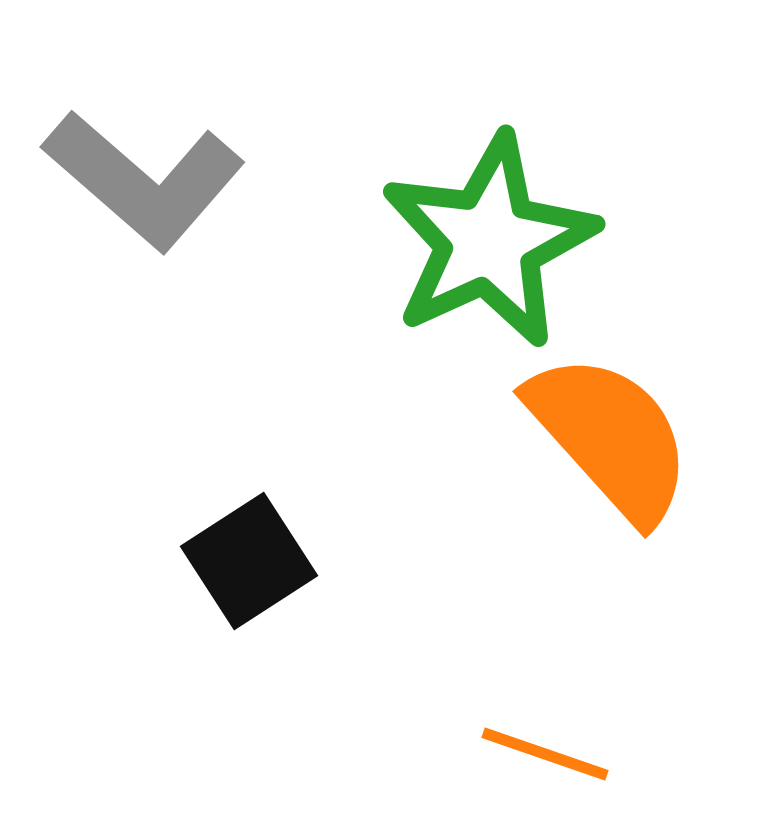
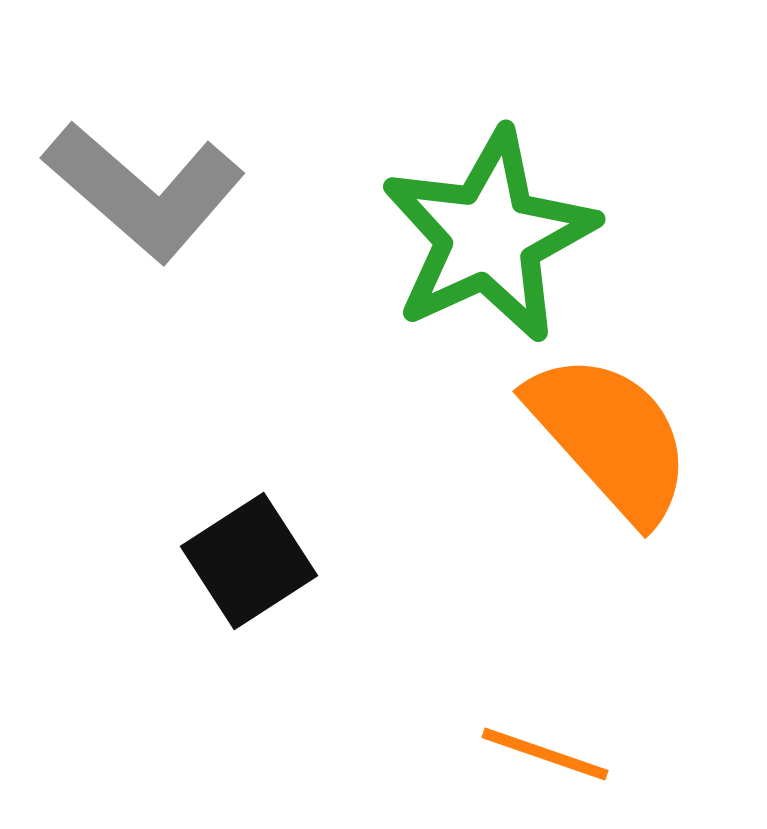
gray L-shape: moved 11 px down
green star: moved 5 px up
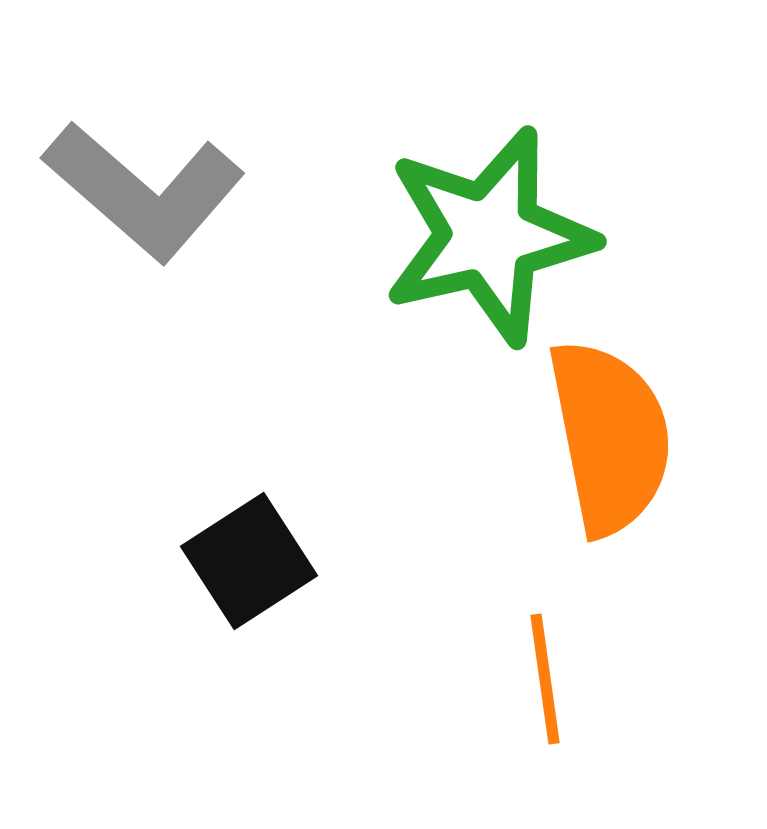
green star: rotated 12 degrees clockwise
orange semicircle: rotated 31 degrees clockwise
orange line: moved 75 px up; rotated 63 degrees clockwise
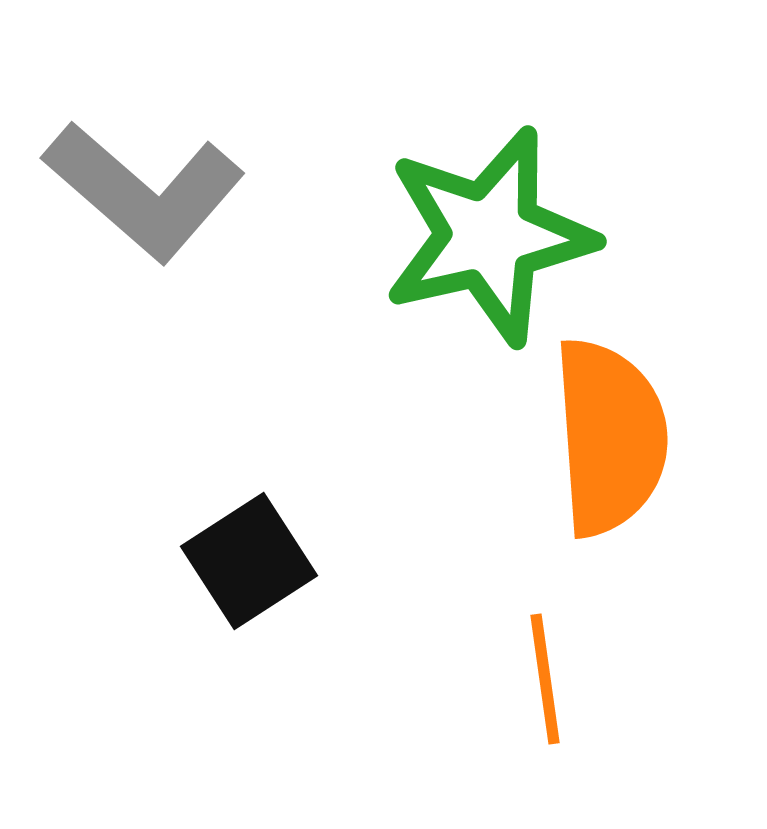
orange semicircle: rotated 7 degrees clockwise
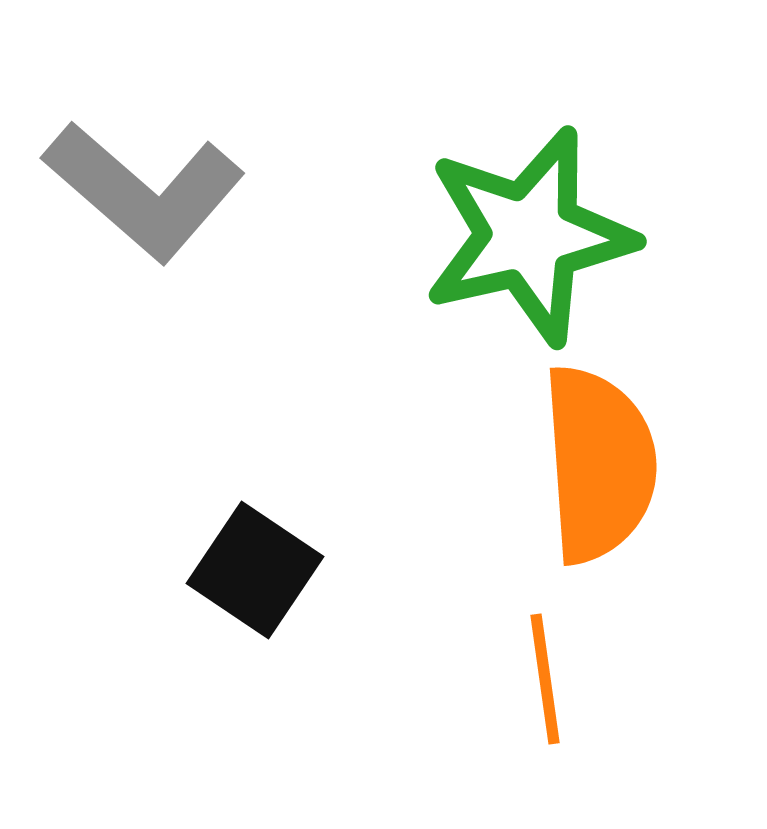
green star: moved 40 px right
orange semicircle: moved 11 px left, 27 px down
black square: moved 6 px right, 9 px down; rotated 23 degrees counterclockwise
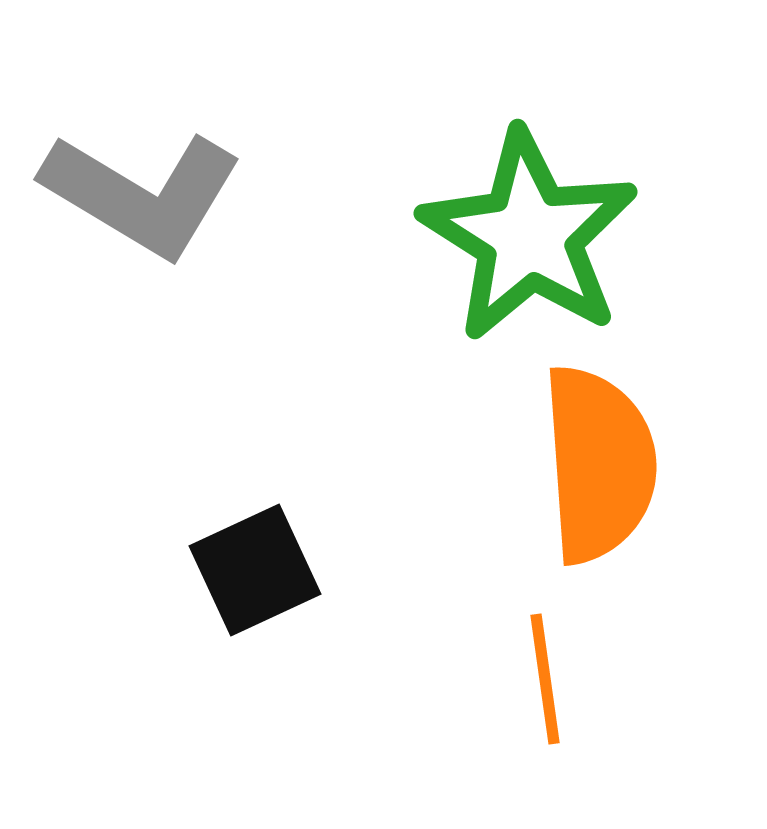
gray L-shape: moved 2 px left, 3 px down; rotated 10 degrees counterclockwise
green star: rotated 27 degrees counterclockwise
black square: rotated 31 degrees clockwise
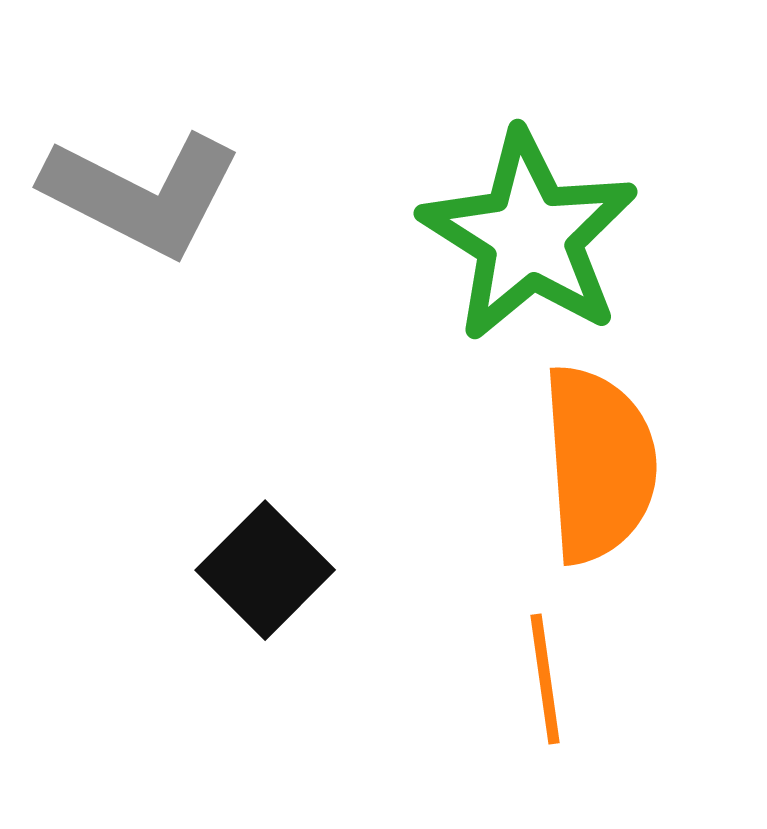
gray L-shape: rotated 4 degrees counterclockwise
black square: moved 10 px right; rotated 20 degrees counterclockwise
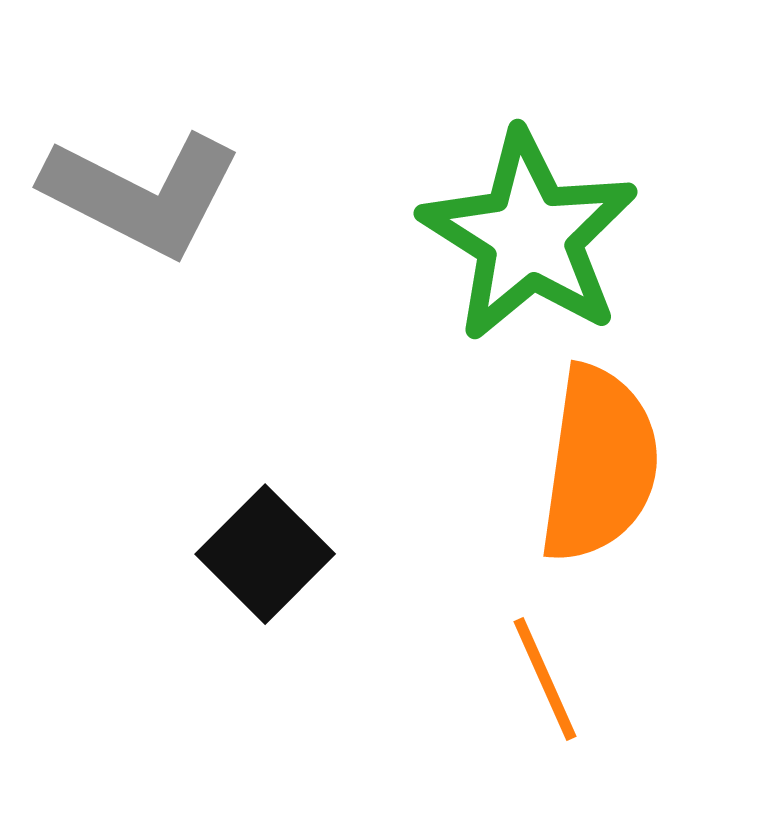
orange semicircle: rotated 12 degrees clockwise
black square: moved 16 px up
orange line: rotated 16 degrees counterclockwise
